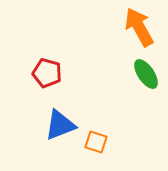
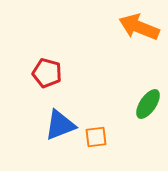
orange arrow: rotated 39 degrees counterclockwise
green ellipse: moved 2 px right, 30 px down; rotated 68 degrees clockwise
orange square: moved 5 px up; rotated 25 degrees counterclockwise
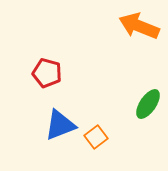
orange arrow: moved 1 px up
orange square: rotated 30 degrees counterclockwise
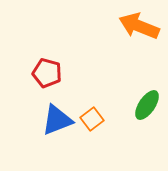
green ellipse: moved 1 px left, 1 px down
blue triangle: moved 3 px left, 5 px up
orange square: moved 4 px left, 18 px up
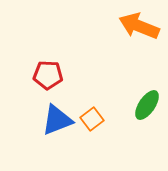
red pentagon: moved 1 px right, 2 px down; rotated 12 degrees counterclockwise
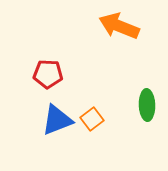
orange arrow: moved 20 px left
red pentagon: moved 1 px up
green ellipse: rotated 36 degrees counterclockwise
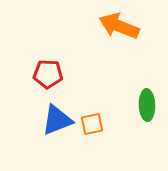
orange square: moved 5 px down; rotated 25 degrees clockwise
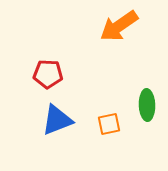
orange arrow: rotated 57 degrees counterclockwise
orange square: moved 17 px right
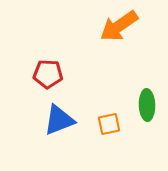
blue triangle: moved 2 px right
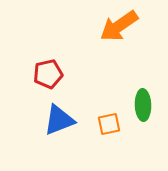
red pentagon: rotated 16 degrees counterclockwise
green ellipse: moved 4 px left
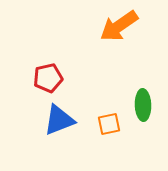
red pentagon: moved 4 px down
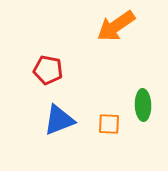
orange arrow: moved 3 px left
red pentagon: moved 8 px up; rotated 24 degrees clockwise
orange square: rotated 15 degrees clockwise
